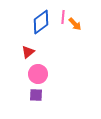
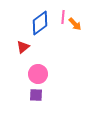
blue diamond: moved 1 px left, 1 px down
red triangle: moved 5 px left, 5 px up
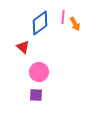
orange arrow: rotated 16 degrees clockwise
red triangle: rotated 40 degrees counterclockwise
pink circle: moved 1 px right, 2 px up
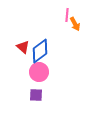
pink line: moved 4 px right, 2 px up
blue diamond: moved 28 px down
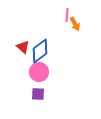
purple square: moved 2 px right, 1 px up
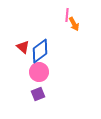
orange arrow: moved 1 px left
purple square: rotated 24 degrees counterclockwise
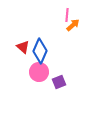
orange arrow: moved 1 px left, 1 px down; rotated 104 degrees counterclockwise
blue diamond: rotated 30 degrees counterclockwise
purple square: moved 21 px right, 12 px up
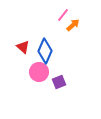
pink line: moved 4 px left; rotated 32 degrees clockwise
blue diamond: moved 5 px right
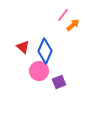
pink circle: moved 1 px up
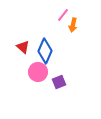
orange arrow: rotated 144 degrees clockwise
pink circle: moved 1 px left, 1 px down
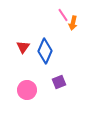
pink line: rotated 72 degrees counterclockwise
orange arrow: moved 2 px up
red triangle: rotated 24 degrees clockwise
pink circle: moved 11 px left, 18 px down
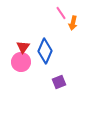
pink line: moved 2 px left, 2 px up
pink circle: moved 6 px left, 28 px up
